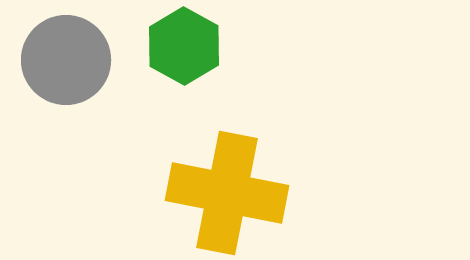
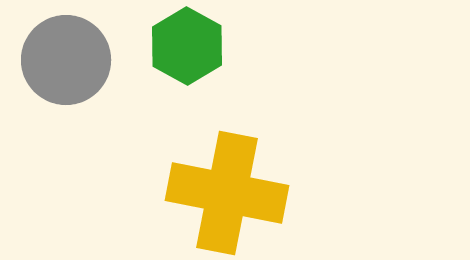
green hexagon: moved 3 px right
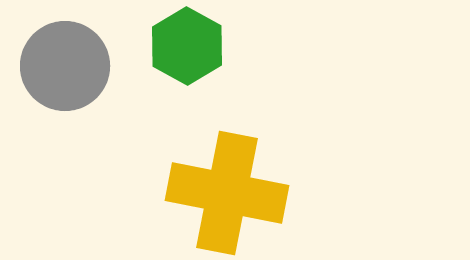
gray circle: moved 1 px left, 6 px down
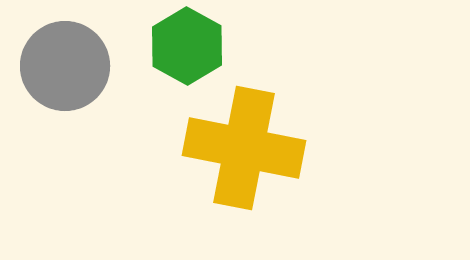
yellow cross: moved 17 px right, 45 px up
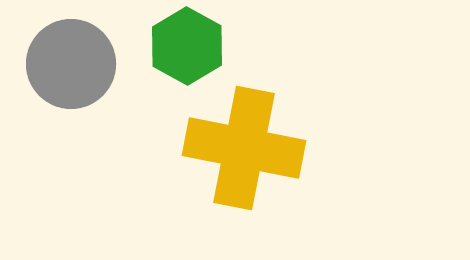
gray circle: moved 6 px right, 2 px up
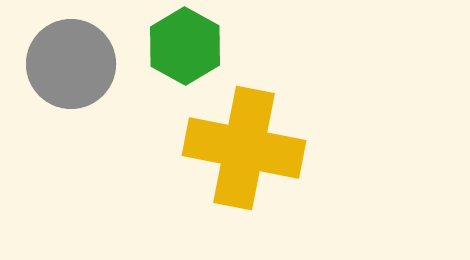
green hexagon: moved 2 px left
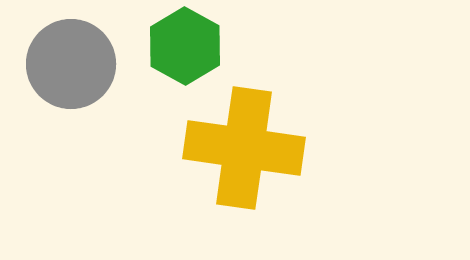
yellow cross: rotated 3 degrees counterclockwise
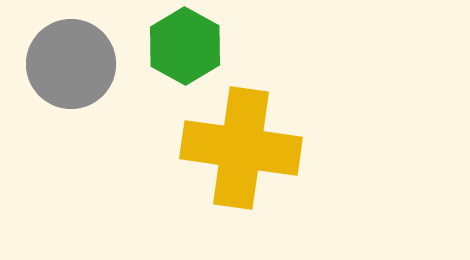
yellow cross: moved 3 px left
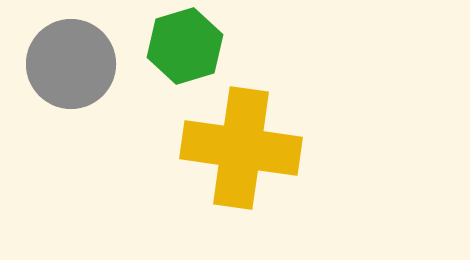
green hexagon: rotated 14 degrees clockwise
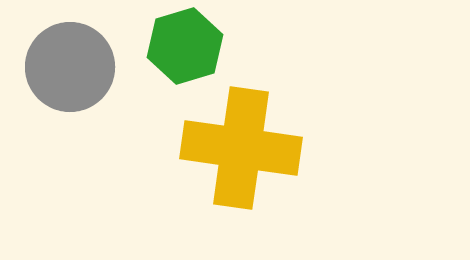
gray circle: moved 1 px left, 3 px down
